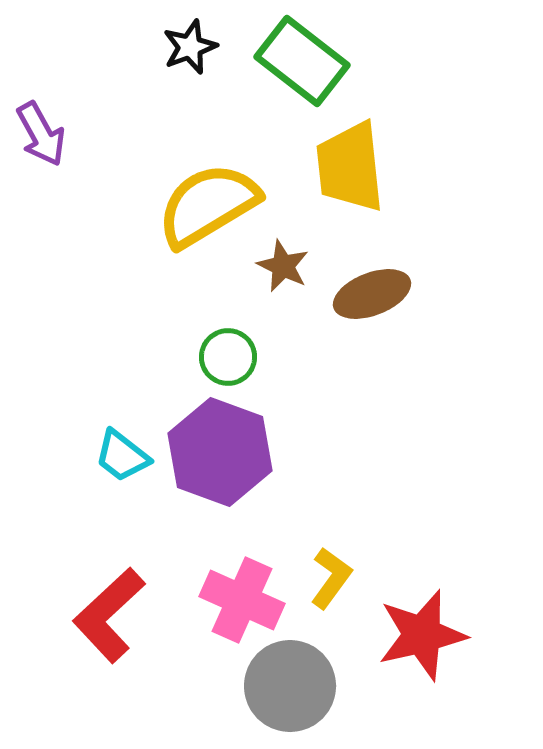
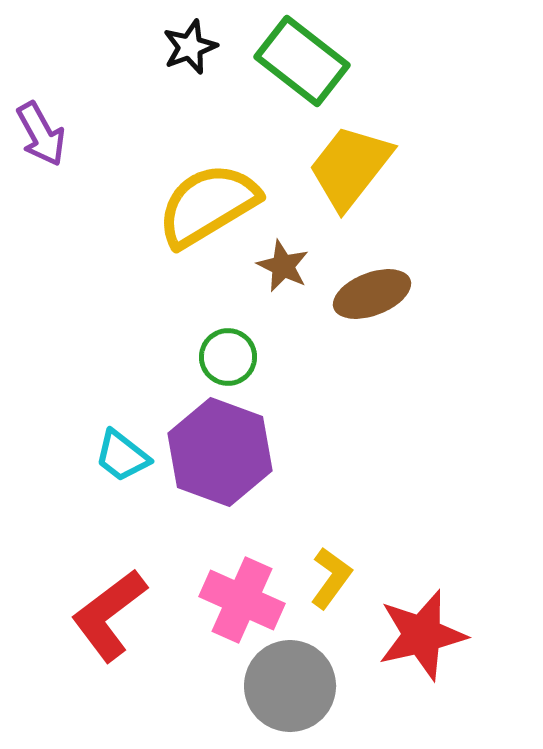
yellow trapezoid: rotated 44 degrees clockwise
red L-shape: rotated 6 degrees clockwise
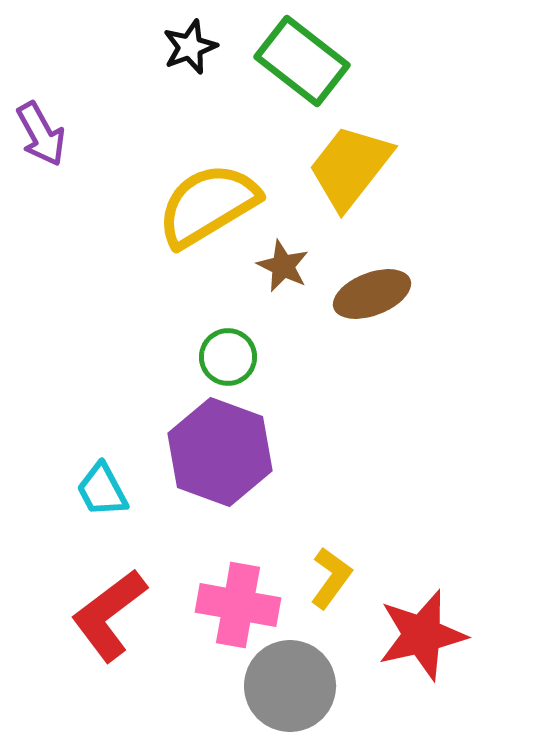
cyan trapezoid: moved 20 px left, 34 px down; rotated 24 degrees clockwise
pink cross: moved 4 px left, 5 px down; rotated 14 degrees counterclockwise
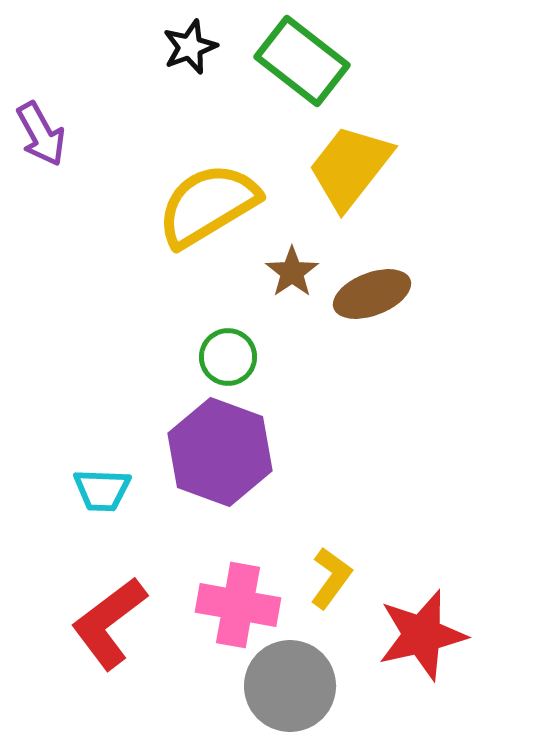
brown star: moved 9 px right, 6 px down; rotated 12 degrees clockwise
cyan trapezoid: rotated 60 degrees counterclockwise
red L-shape: moved 8 px down
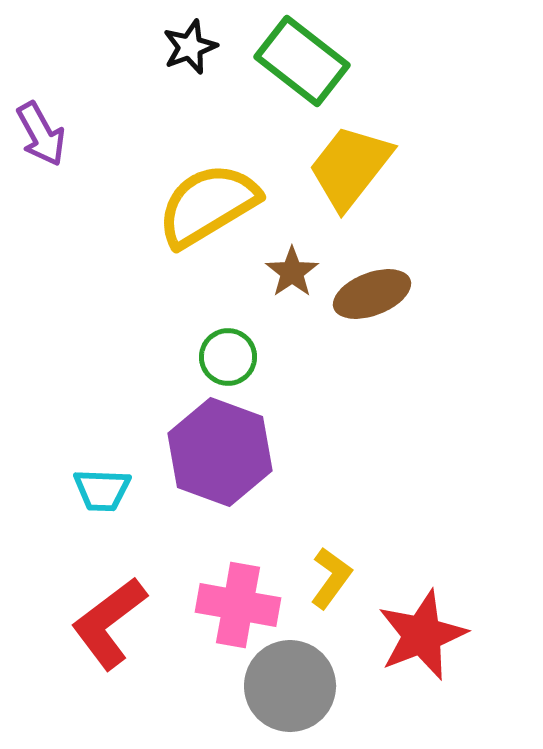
red star: rotated 8 degrees counterclockwise
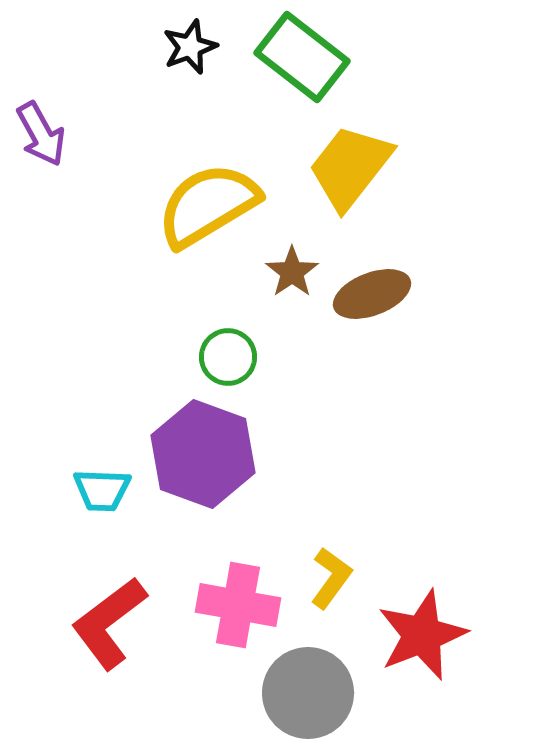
green rectangle: moved 4 px up
purple hexagon: moved 17 px left, 2 px down
gray circle: moved 18 px right, 7 px down
